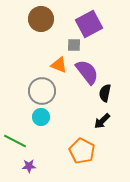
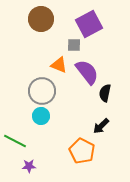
cyan circle: moved 1 px up
black arrow: moved 1 px left, 5 px down
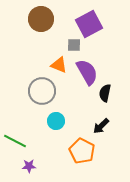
purple semicircle: rotated 8 degrees clockwise
cyan circle: moved 15 px right, 5 px down
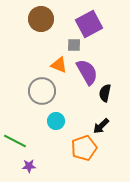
orange pentagon: moved 2 px right, 3 px up; rotated 25 degrees clockwise
